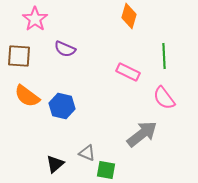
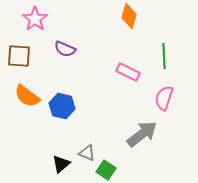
pink semicircle: rotated 55 degrees clockwise
black triangle: moved 6 px right
green square: rotated 24 degrees clockwise
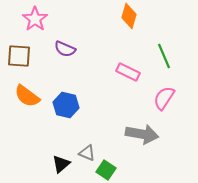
green line: rotated 20 degrees counterclockwise
pink semicircle: rotated 15 degrees clockwise
blue hexagon: moved 4 px right, 1 px up
gray arrow: rotated 48 degrees clockwise
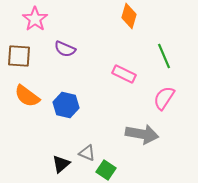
pink rectangle: moved 4 px left, 2 px down
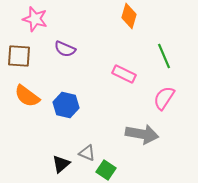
pink star: rotated 20 degrees counterclockwise
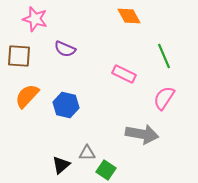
orange diamond: rotated 45 degrees counterclockwise
orange semicircle: rotated 96 degrees clockwise
gray triangle: rotated 24 degrees counterclockwise
black triangle: moved 1 px down
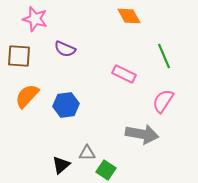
pink semicircle: moved 1 px left, 3 px down
blue hexagon: rotated 20 degrees counterclockwise
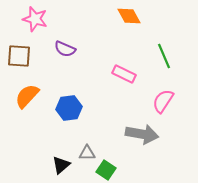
blue hexagon: moved 3 px right, 3 px down
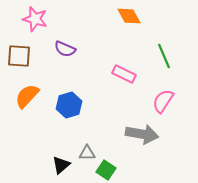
blue hexagon: moved 3 px up; rotated 10 degrees counterclockwise
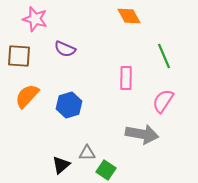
pink rectangle: moved 2 px right, 4 px down; rotated 65 degrees clockwise
